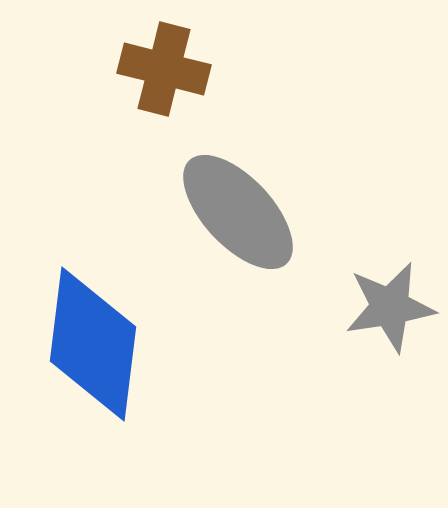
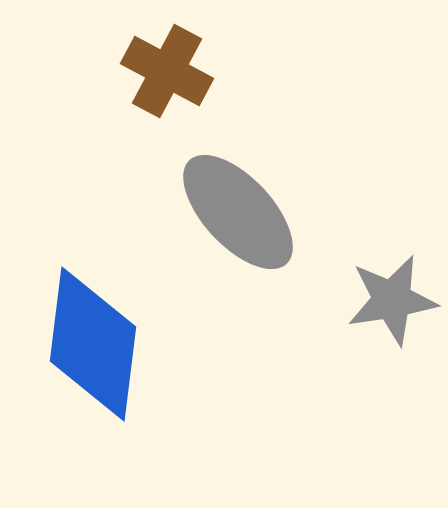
brown cross: moved 3 px right, 2 px down; rotated 14 degrees clockwise
gray star: moved 2 px right, 7 px up
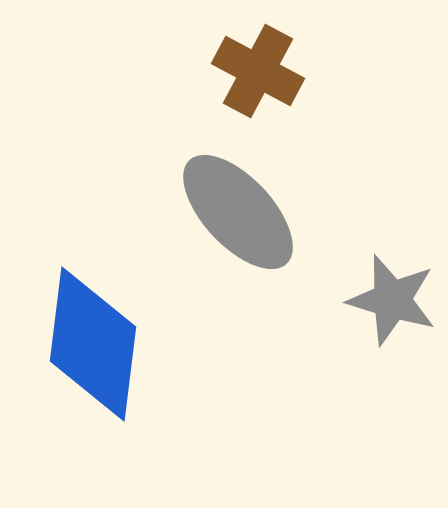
brown cross: moved 91 px right
gray star: rotated 26 degrees clockwise
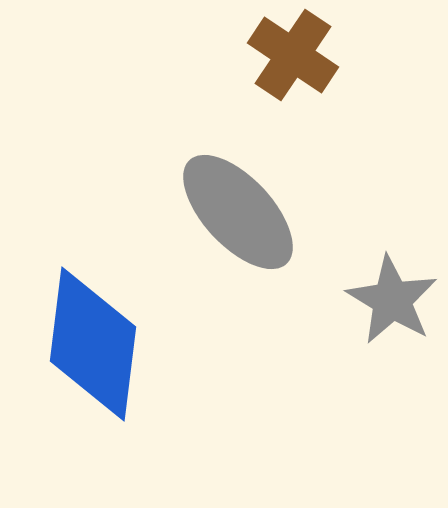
brown cross: moved 35 px right, 16 px up; rotated 6 degrees clockwise
gray star: rotated 14 degrees clockwise
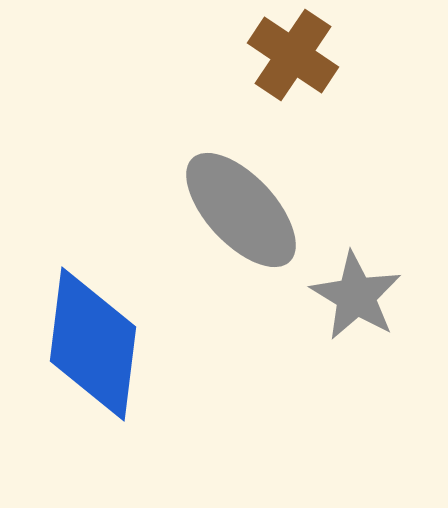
gray ellipse: moved 3 px right, 2 px up
gray star: moved 36 px left, 4 px up
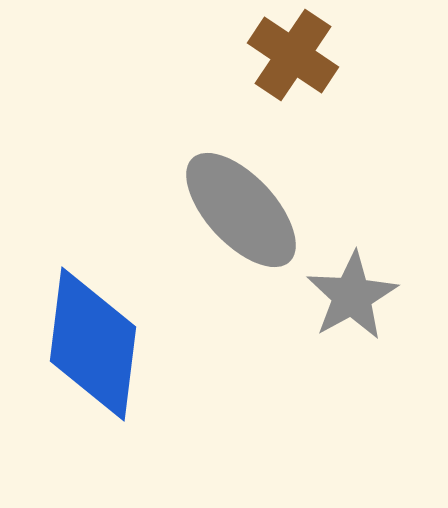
gray star: moved 4 px left; rotated 12 degrees clockwise
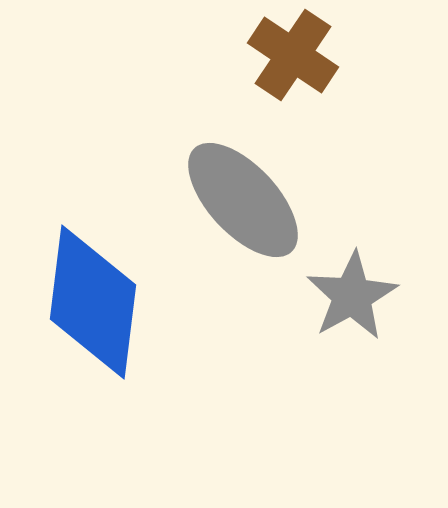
gray ellipse: moved 2 px right, 10 px up
blue diamond: moved 42 px up
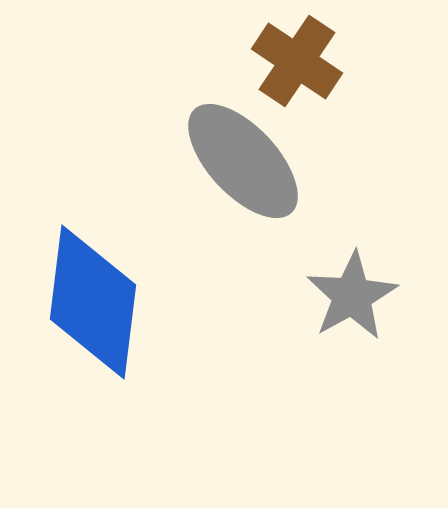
brown cross: moved 4 px right, 6 px down
gray ellipse: moved 39 px up
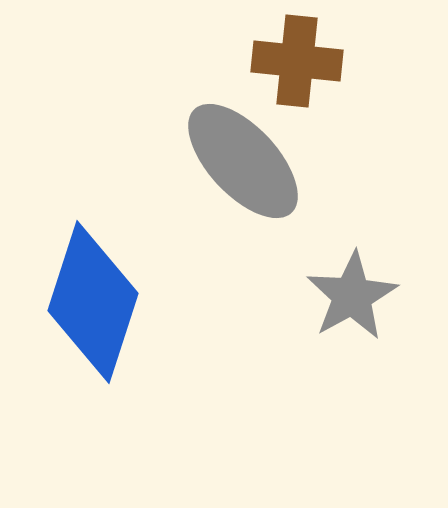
brown cross: rotated 28 degrees counterclockwise
blue diamond: rotated 11 degrees clockwise
